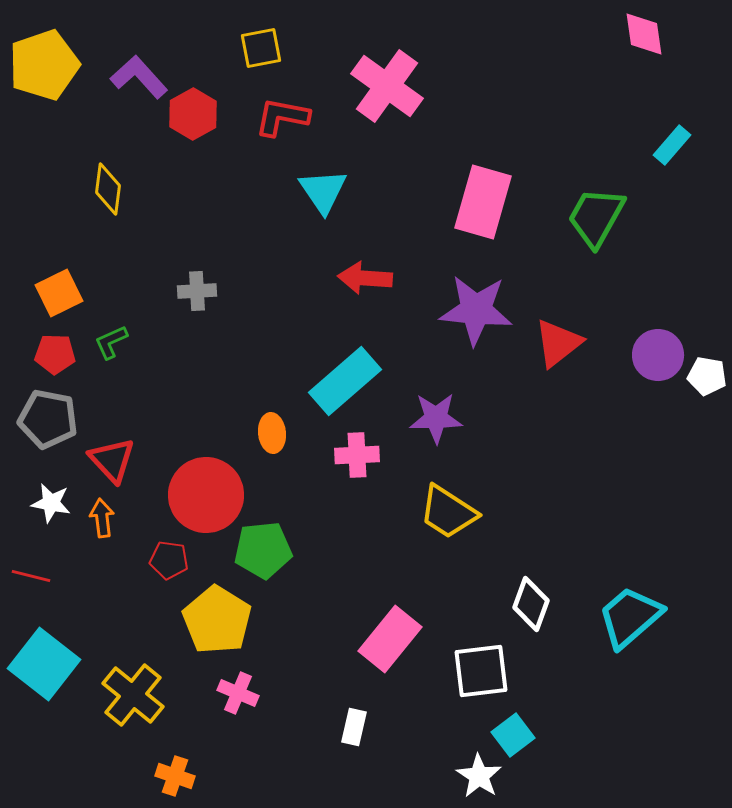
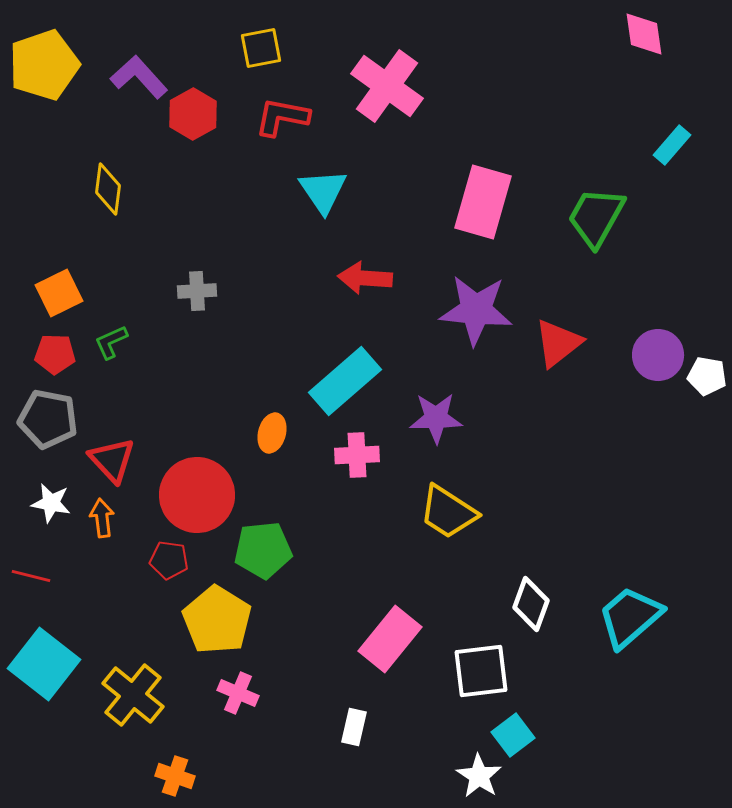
orange ellipse at (272, 433): rotated 21 degrees clockwise
red circle at (206, 495): moved 9 px left
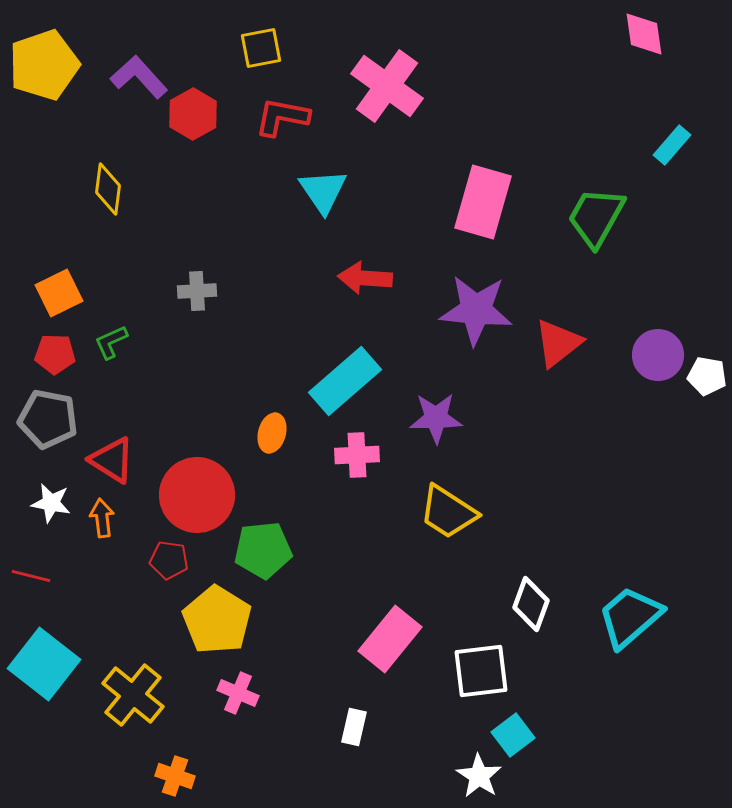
red triangle at (112, 460): rotated 15 degrees counterclockwise
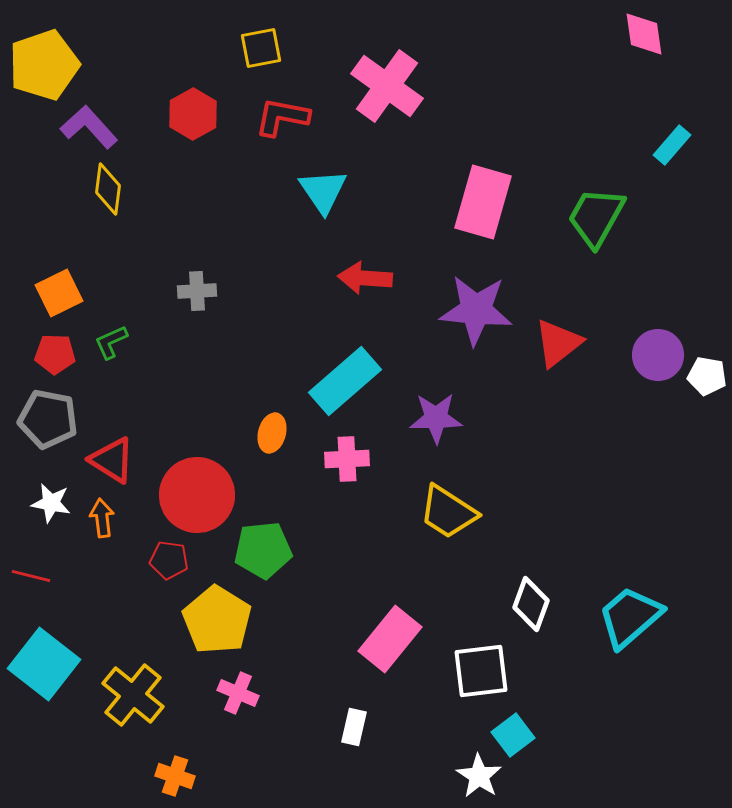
purple L-shape at (139, 77): moved 50 px left, 50 px down
pink cross at (357, 455): moved 10 px left, 4 px down
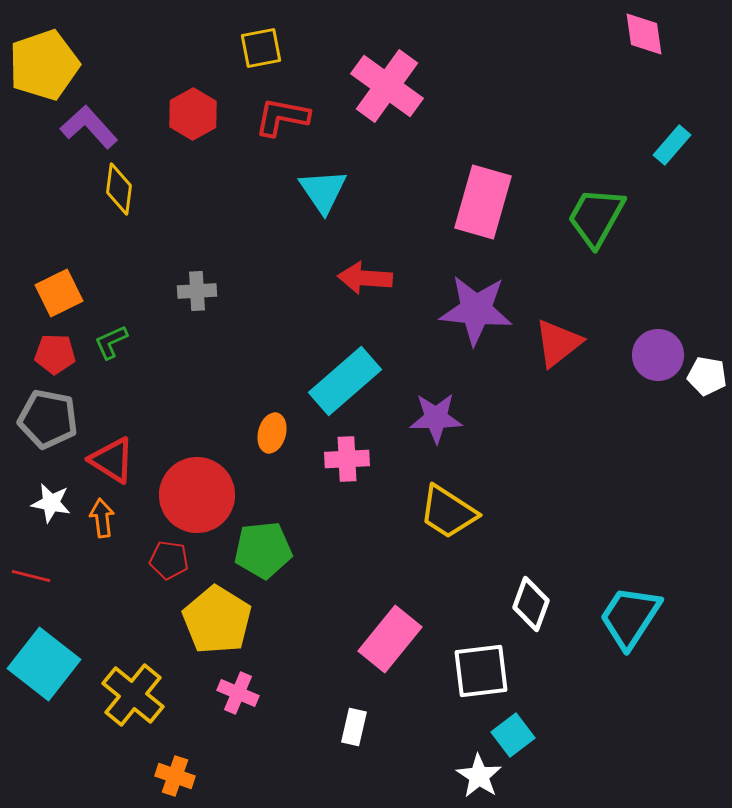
yellow diamond at (108, 189): moved 11 px right
cyan trapezoid at (630, 617): rotated 16 degrees counterclockwise
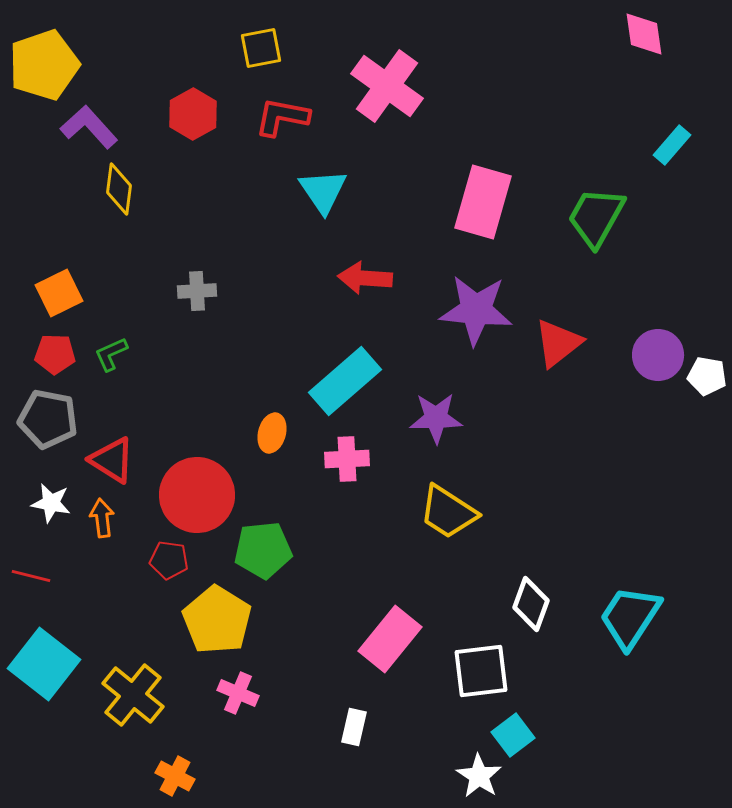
green L-shape at (111, 342): moved 12 px down
orange cross at (175, 776): rotated 9 degrees clockwise
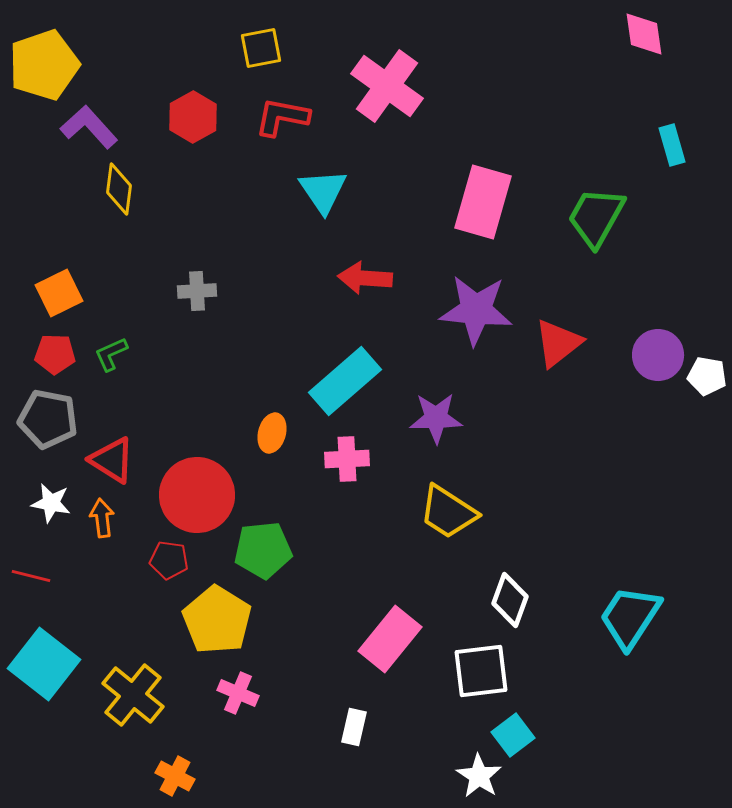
red hexagon at (193, 114): moved 3 px down
cyan rectangle at (672, 145): rotated 57 degrees counterclockwise
white diamond at (531, 604): moved 21 px left, 4 px up
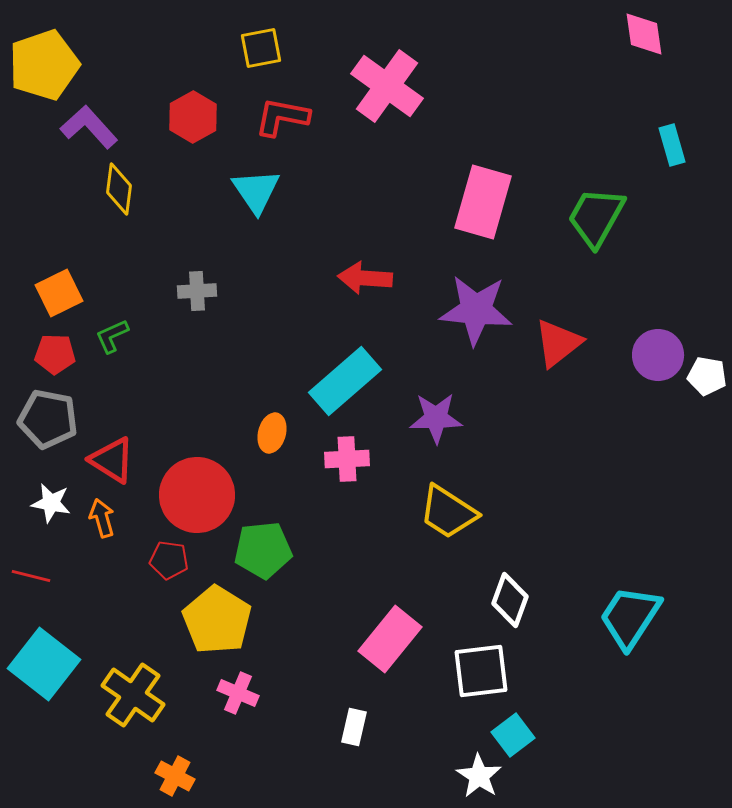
cyan triangle at (323, 191): moved 67 px left
green L-shape at (111, 354): moved 1 px right, 18 px up
orange arrow at (102, 518): rotated 9 degrees counterclockwise
yellow cross at (133, 695): rotated 4 degrees counterclockwise
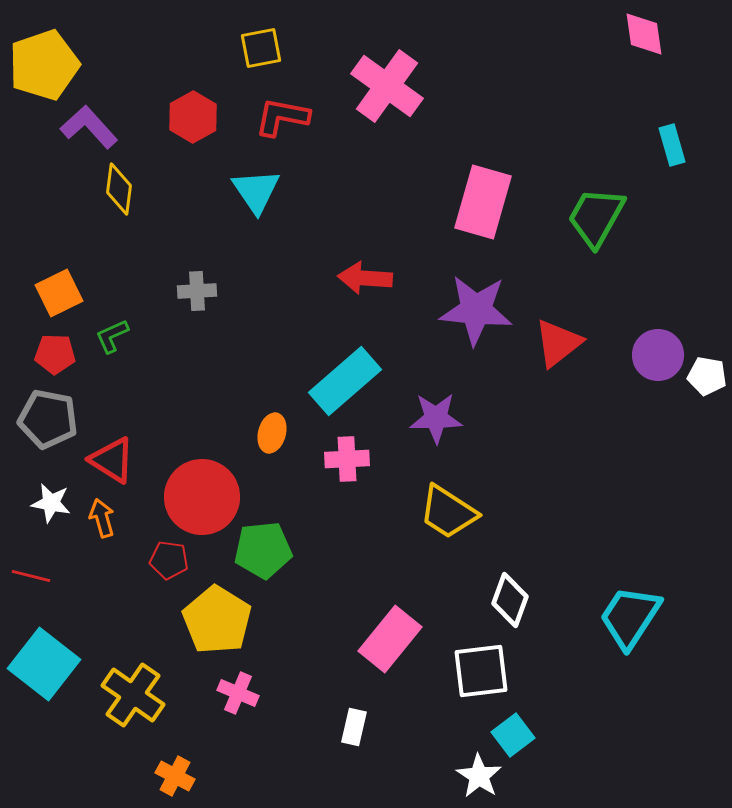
red circle at (197, 495): moved 5 px right, 2 px down
